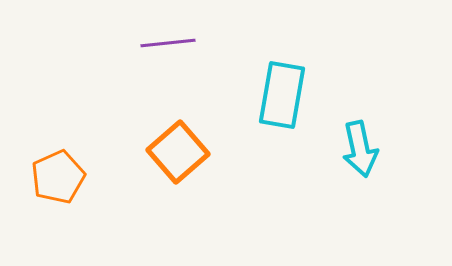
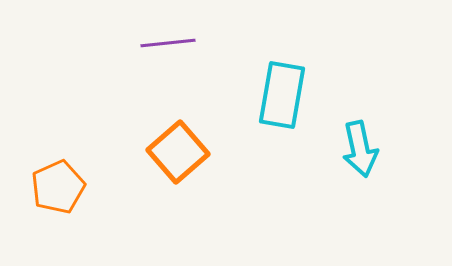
orange pentagon: moved 10 px down
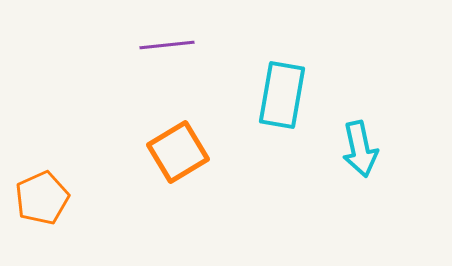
purple line: moved 1 px left, 2 px down
orange square: rotated 10 degrees clockwise
orange pentagon: moved 16 px left, 11 px down
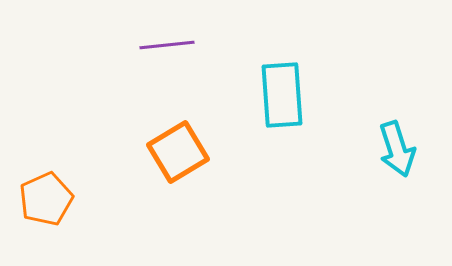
cyan rectangle: rotated 14 degrees counterclockwise
cyan arrow: moved 37 px right; rotated 6 degrees counterclockwise
orange pentagon: moved 4 px right, 1 px down
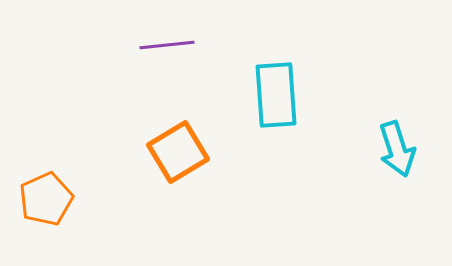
cyan rectangle: moved 6 px left
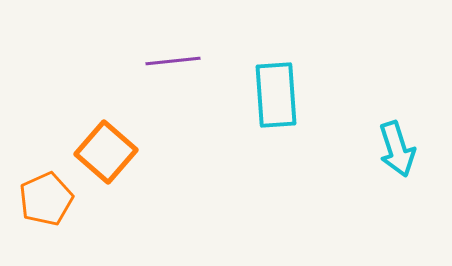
purple line: moved 6 px right, 16 px down
orange square: moved 72 px left; rotated 18 degrees counterclockwise
